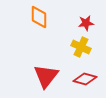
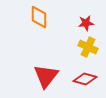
yellow cross: moved 7 px right
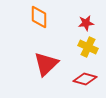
red triangle: moved 12 px up; rotated 8 degrees clockwise
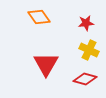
orange diamond: rotated 35 degrees counterclockwise
yellow cross: moved 1 px right, 3 px down
red triangle: rotated 16 degrees counterclockwise
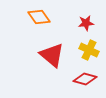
red triangle: moved 6 px right, 9 px up; rotated 20 degrees counterclockwise
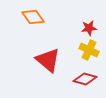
orange diamond: moved 6 px left
red star: moved 3 px right, 5 px down
red triangle: moved 4 px left, 5 px down
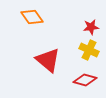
orange diamond: moved 1 px left
red star: moved 2 px right, 1 px up
red diamond: moved 1 px down
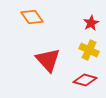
red star: moved 4 px up; rotated 21 degrees counterclockwise
red triangle: rotated 8 degrees clockwise
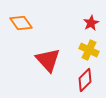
orange diamond: moved 11 px left, 6 px down
red diamond: rotated 60 degrees counterclockwise
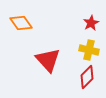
yellow cross: rotated 12 degrees counterclockwise
red diamond: moved 2 px right, 3 px up
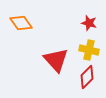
red star: moved 2 px left; rotated 28 degrees counterclockwise
red triangle: moved 8 px right
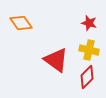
red triangle: rotated 12 degrees counterclockwise
